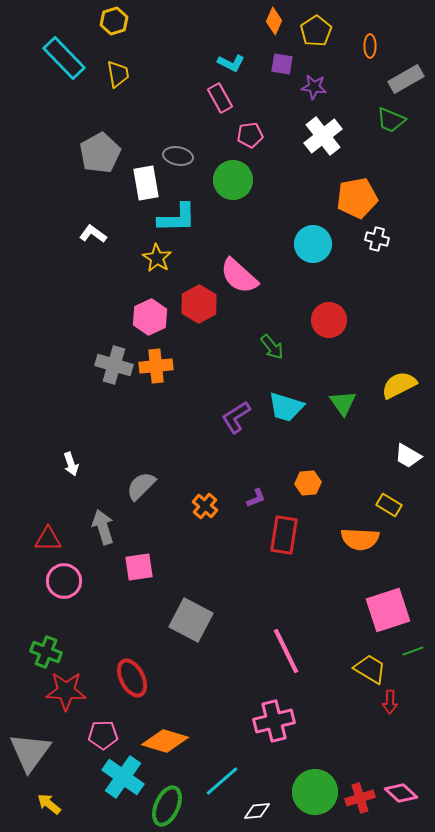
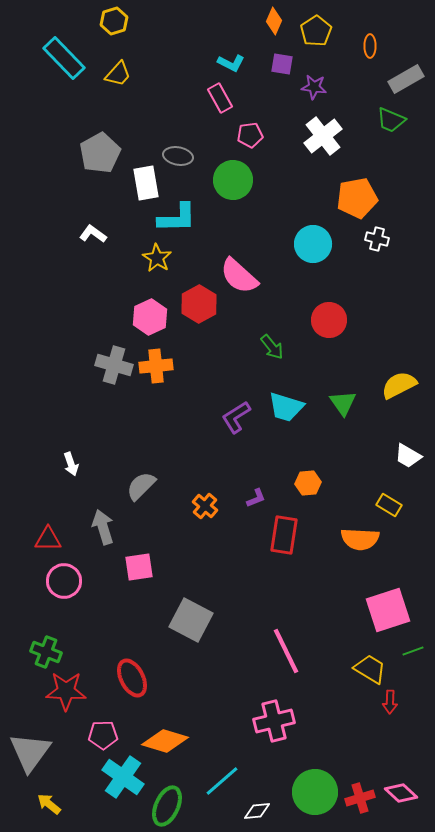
yellow trapezoid at (118, 74): rotated 52 degrees clockwise
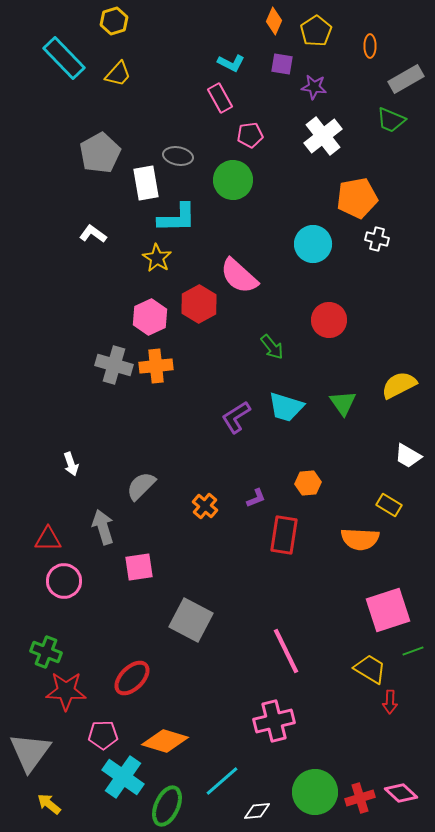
red ellipse at (132, 678): rotated 72 degrees clockwise
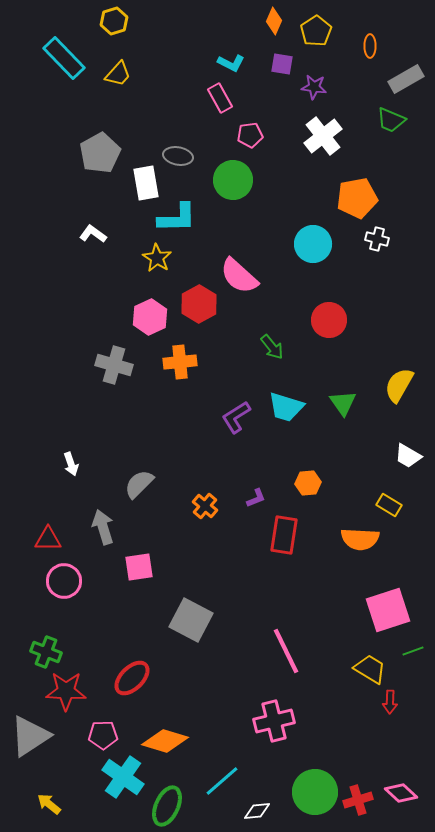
orange cross at (156, 366): moved 24 px right, 4 px up
yellow semicircle at (399, 385): rotated 33 degrees counterclockwise
gray semicircle at (141, 486): moved 2 px left, 2 px up
gray triangle at (30, 752): moved 16 px up; rotated 21 degrees clockwise
red cross at (360, 798): moved 2 px left, 2 px down
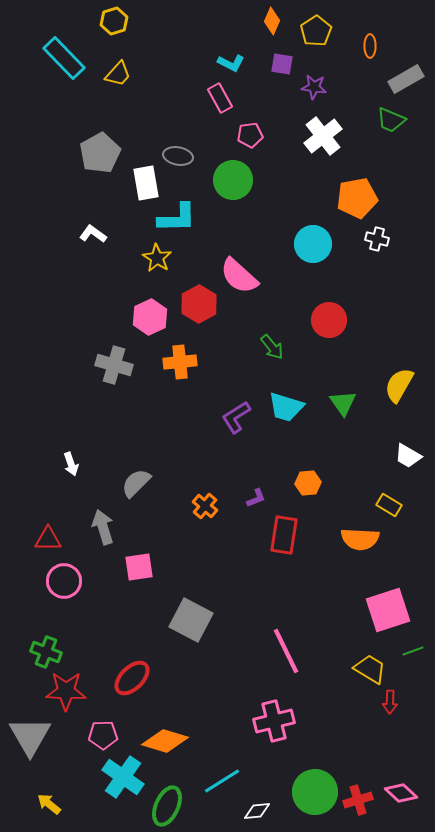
orange diamond at (274, 21): moved 2 px left
gray semicircle at (139, 484): moved 3 px left, 1 px up
gray triangle at (30, 736): rotated 27 degrees counterclockwise
cyan line at (222, 781): rotated 9 degrees clockwise
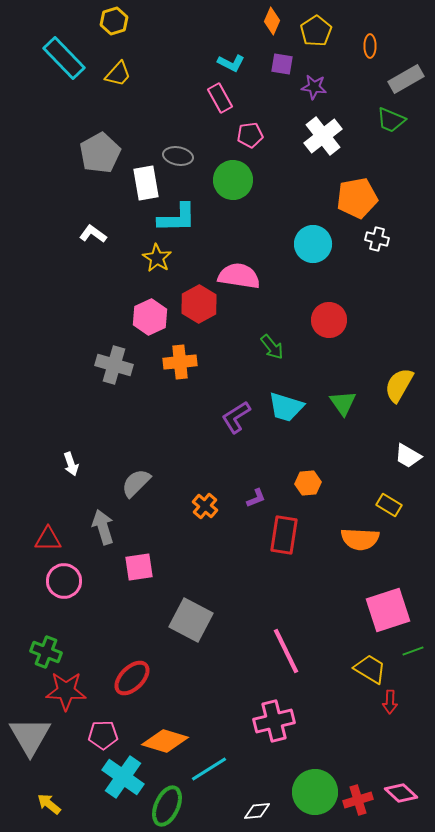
pink semicircle at (239, 276): rotated 147 degrees clockwise
cyan line at (222, 781): moved 13 px left, 12 px up
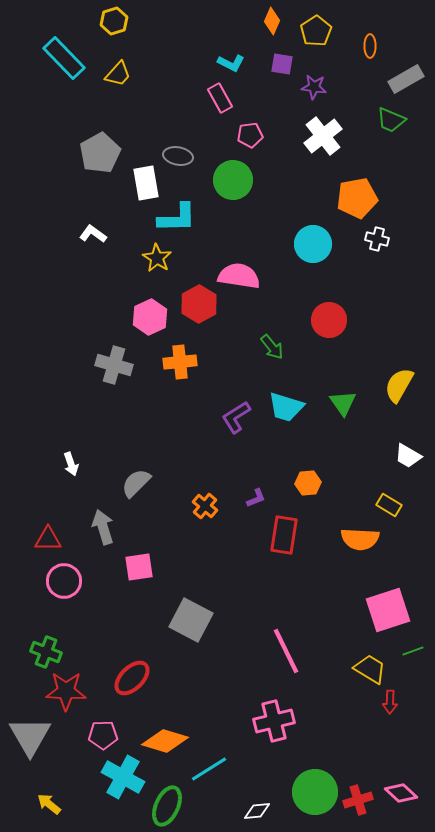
cyan cross at (123, 777): rotated 6 degrees counterclockwise
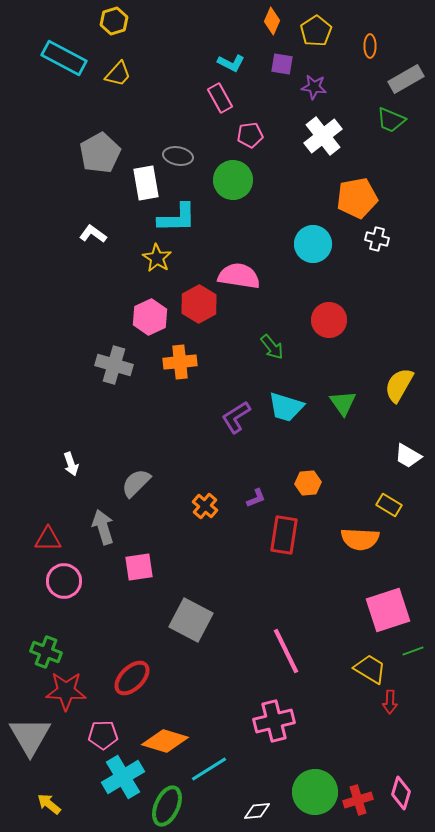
cyan rectangle at (64, 58): rotated 18 degrees counterclockwise
cyan cross at (123, 777): rotated 30 degrees clockwise
pink diamond at (401, 793): rotated 64 degrees clockwise
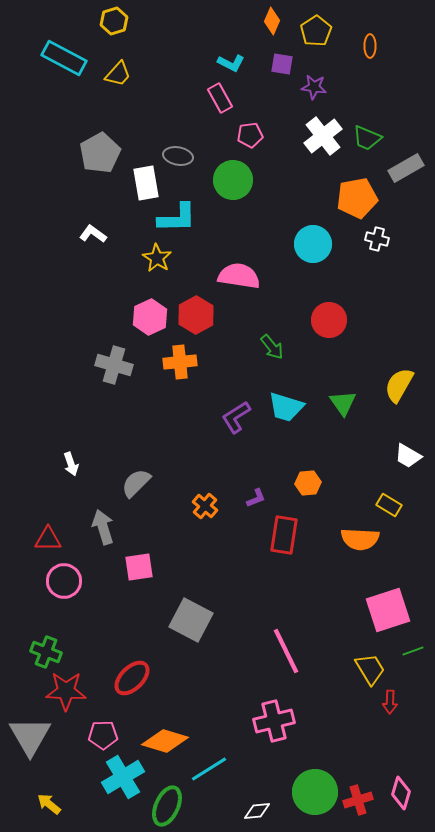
gray rectangle at (406, 79): moved 89 px down
green trapezoid at (391, 120): moved 24 px left, 18 px down
red hexagon at (199, 304): moved 3 px left, 11 px down
yellow trapezoid at (370, 669): rotated 28 degrees clockwise
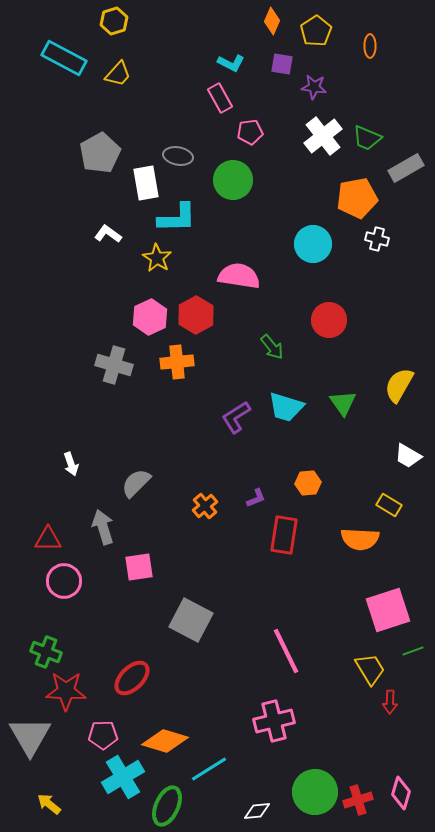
pink pentagon at (250, 135): moved 3 px up
white L-shape at (93, 234): moved 15 px right
orange cross at (180, 362): moved 3 px left
orange cross at (205, 506): rotated 10 degrees clockwise
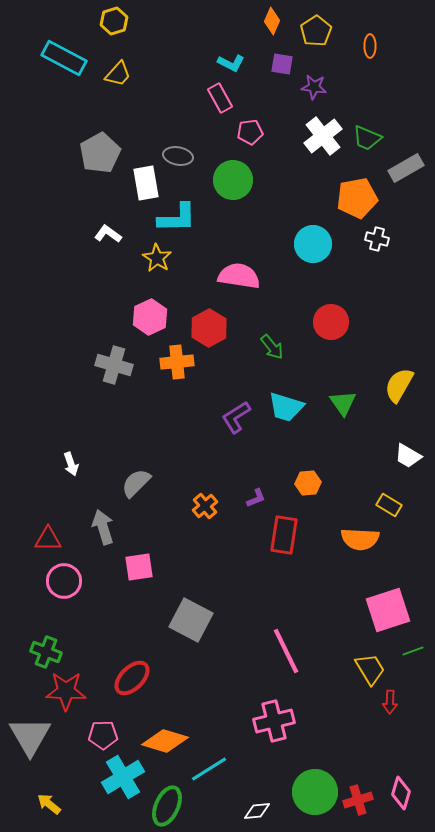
red hexagon at (196, 315): moved 13 px right, 13 px down
red circle at (329, 320): moved 2 px right, 2 px down
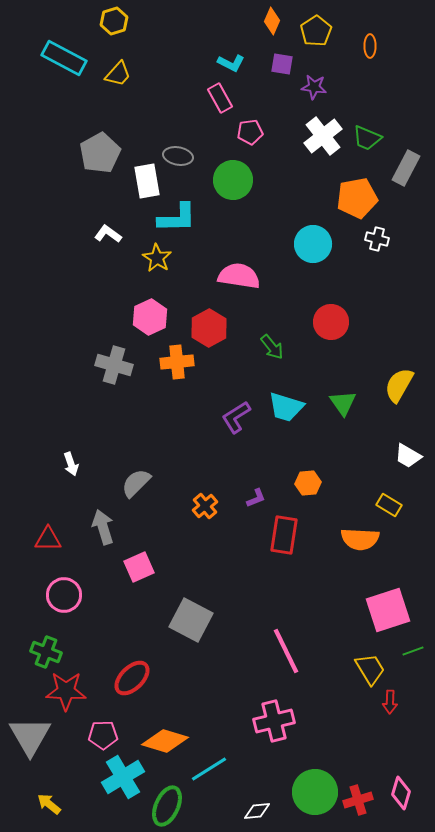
gray rectangle at (406, 168): rotated 32 degrees counterclockwise
white rectangle at (146, 183): moved 1 px right, 2 px up
pink square at (139, 567): rotated 16 degrees counterclockwise
pink circle at (64, 581): moved 14 px down
